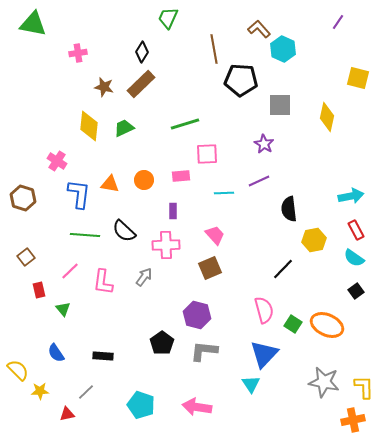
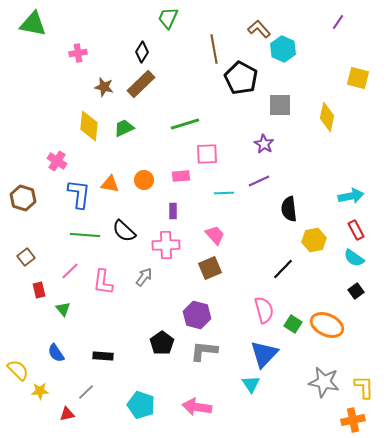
black pentagon at (241, 80): moved 2 px up; rotated 24 degrees clockwise
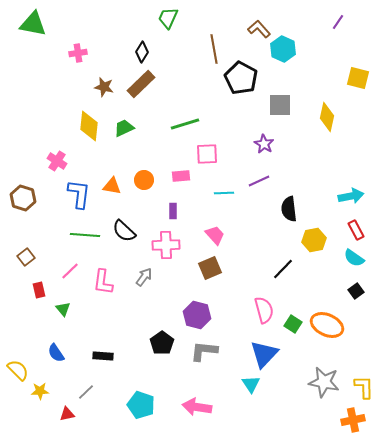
orange triangle at (110, 184): moved 2 px right, 2 px down
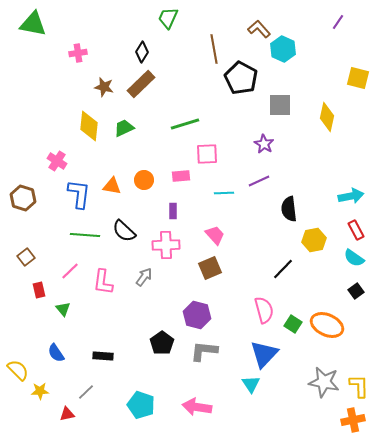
yellow L-shape at (364, 387): moved 5 px left, 1 px up
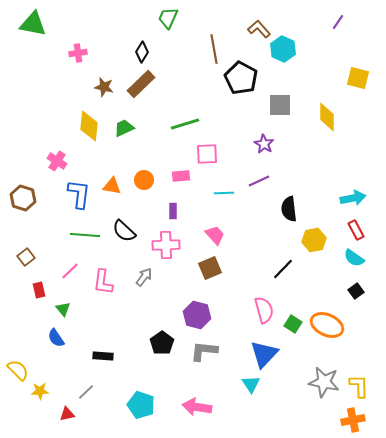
yellow diamond at (327, 117): rotated 12 degrees counterclockwise
cyan arrow at (351, 196): moved 2 px right, 2 px down
blue semicircle at (56, 353): moved 15 px up
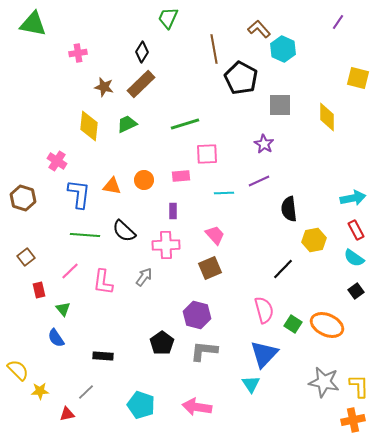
green trapezoid at (124, 128): moved 3 px right, 4 px up
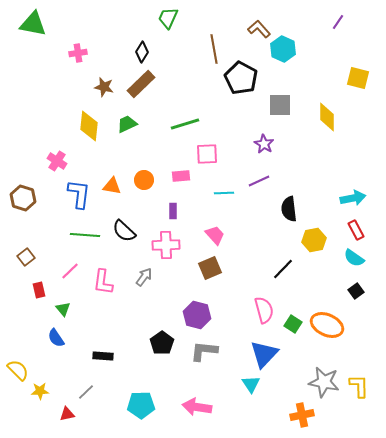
cyan pentagon at (141, 405): rotated 20 degrees counterclockwise
orange cross at (353, 420): moved 51 px left, 5 px up
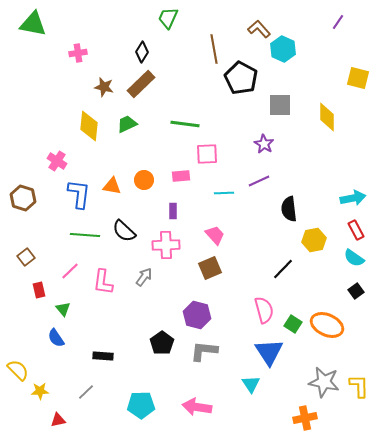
green line at (185, 124): rotated 24 degrees clockwise
blue triangle at (264, 354): moved 5 px right, 2 px up; rotated 16 degrees counterclockwise
red triangle at (67, 414): moved 9 px left, 6 px down
orange cross at (302, 415): moved 3 px right, 3 px down
